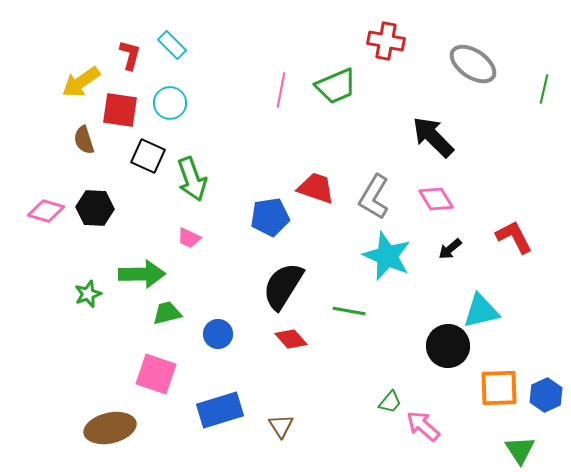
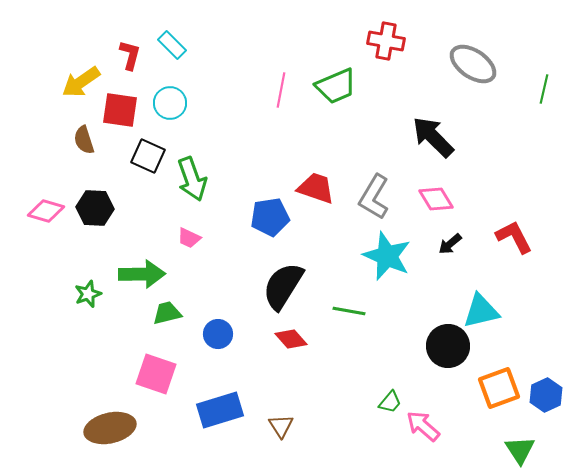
black arrow at (450, 249): moved 5 px up
orange square at (499, 388): rotated 18 degrees counterclockwise
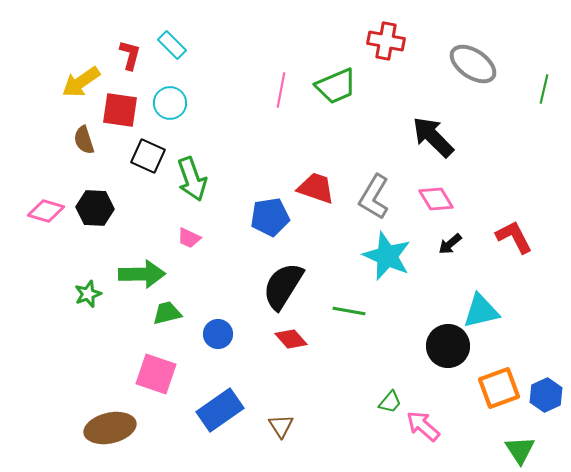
blue rectangle at (220, 410): rotated 18 degrees counterclockwise
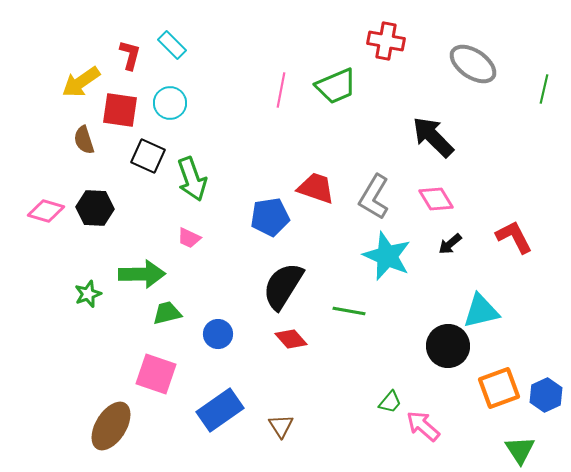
brown ellipse at (110, 428): moved 1 px right, 2 px up; rotated 45 degrees counterclockwise
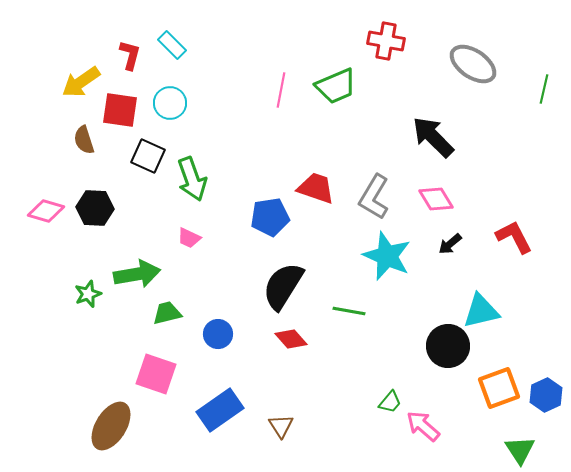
green arrow at (142, 274): moved 5 px left; rotated 9 degrees counterclockwise
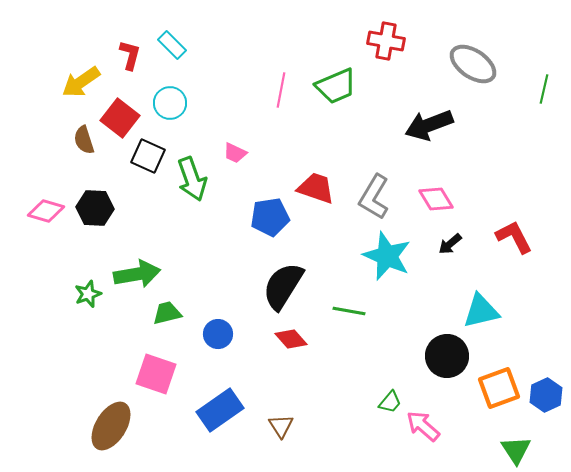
red square at (120, 110): moved 8 px down; rotated 30 degrees clockwise
black arrow at (433, 137): moved 4 px left, 12 px up; rotated 66 degrees counterclockwise
pink trapezoid at (189, 238): moved 46 px right, 85 px up
black circle at (448, 346): moved 1 px left, 10 px down
green triangle at (520, 450): moved 4 px left
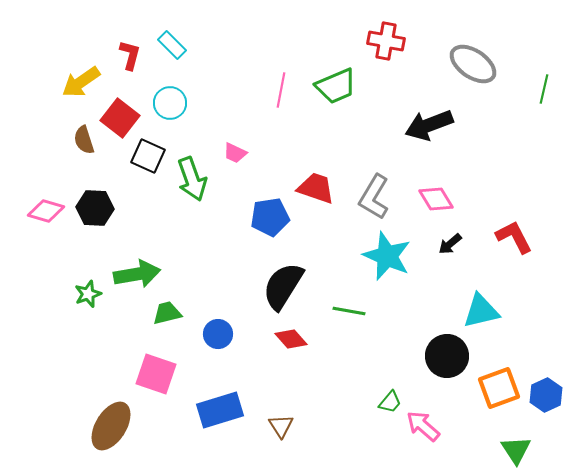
blue rectangle at (220, 410): rotated 18 degrees clockwise
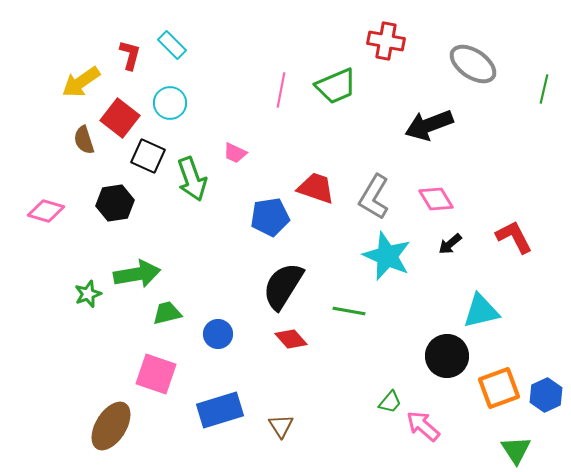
black hexagon at (95, 208): moved 20 px right, 5 px up; rotated 12 degrees counterclockwise
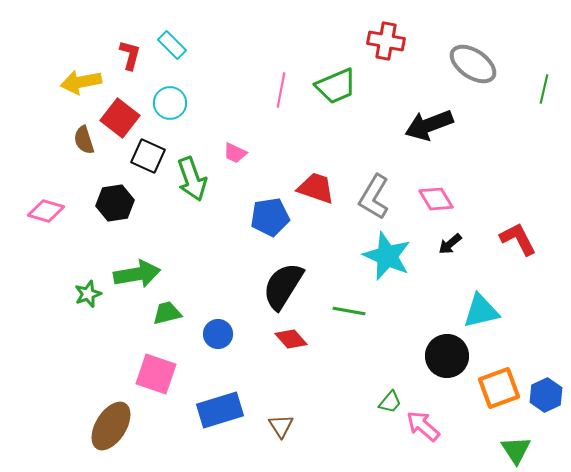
yellow arrow at (81, 82): rotated 24 degrees clockwise
red L-shape at (514, 237): moved 4 px right, 2 px down
